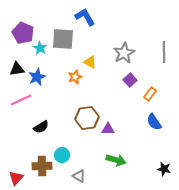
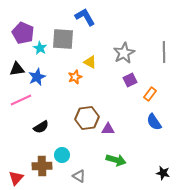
purple square: rotated 16 degrees clockwise
black star: moved 1 px left, 4 px down
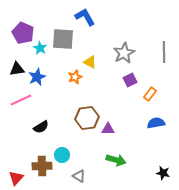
blue semicircle: moved 2 px right, 1 px down; rotated 114 degrees clockwise
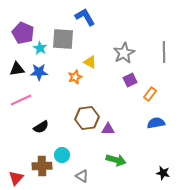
blue star: moved 2 px right, 5 px up; rotated 24 degrees clockwise
gray triangle: moved 3 px right
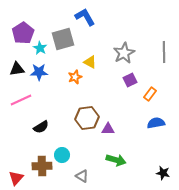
purple pentagon: rotated 15 degrees clockwise
gray square: rotated 20 degrees counterclockwise
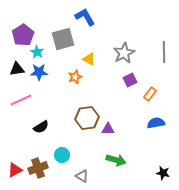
purple pentagon: moved 2 px down
cyan star: moved 3 px left, 4 px down
yellow triangle: moved 1 px left, 3 px up
brown cross: moved 4 px left, 2 px down; rotated 18 degrees counterclockwise
red triangle: moved 1 px left, 8 px up; rotated 21 degrees clockwise
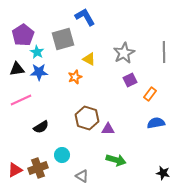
brown hexagon: rotated 25 degrees clockwise
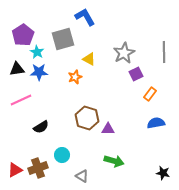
purple square: moved 6 px right, 6 px up
green arrow: moved 2 px left, 1 px down
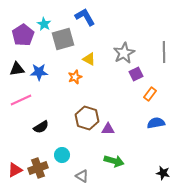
cyan star: moved 7 px right, 28 px up
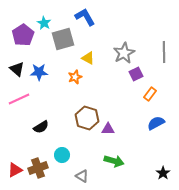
cyan star: moved 1 px up
yellow triangle: moved 1 px left, 1 px up
black triangle: rotated 49 degrees clockwise
pink line: moved 2 px left, 1 px up
blue semicircle: rotated 18 degrees counterclockwise
black star: rotated 24 degrees clockwise
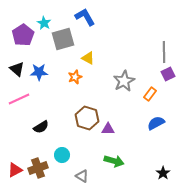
gray star: moved 28 px down
purple square: moved 32 px right
